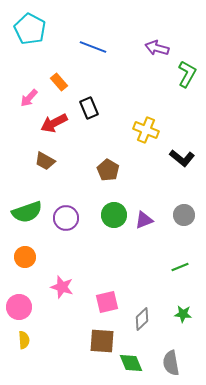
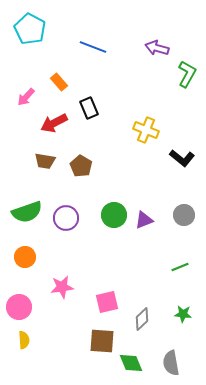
pink arrow: moved 3 px left, 1 px up
brown trapezoid: rotated 20 degrees counterclockwise
brown pentagon: moved 27 px left, 4 px up
pink star: rotated 25 degrees counterclockwise
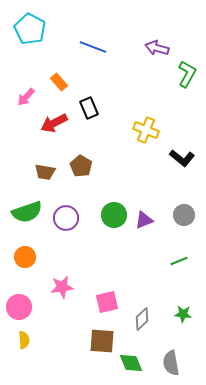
brown trapezoid: moved 11 px down
green line: moved 1 px left, 6 px up
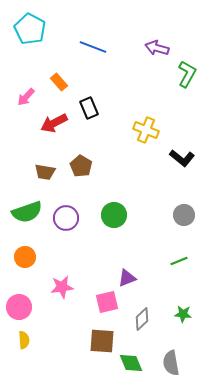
purple triangle: moved 17 px left, 58 px down
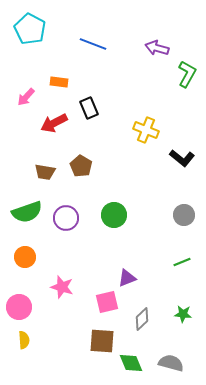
blue line: moved 3 px up
orange rectangle: rotated 42 degrees counterclockwise
green line: moved 3 px right, 1 px down
pink star: rotated 25 degrees clockwise
gray semicircle: rotated 115 degrees clockwise
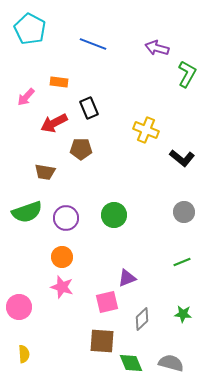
brown pentagon: moved 17 px up; rotated 30 degrees counterclockwise
gray circle: moved 3 px up
orange circle: moved 37 px right
yellow semicircle: moved 14 px down
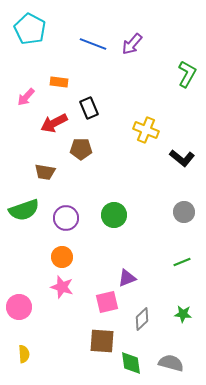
purple arrow: moved 25 px left, 4 px up; rotated 65 degrees counterclockwise
green semicircle: moved 3 px left, 2 px up
green diamond: rotated 15 degrees clockwise
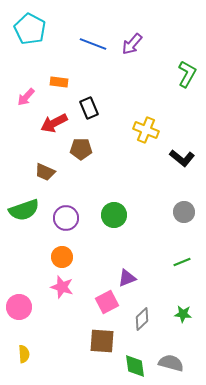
brown trapezoid: rotated 15 degrees clockwise
pink square: rotated 15 degrees counterclockwise
green diamond: moved 4 px right, 3 px down
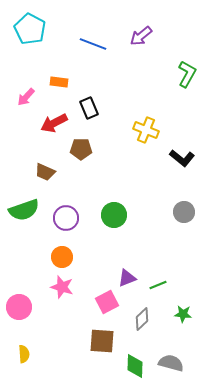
purple arrow: moved 9 px right, 8 px up; rotated 10 degrees clockwise
green line: moved 24 px left, 23 px down
green diamond: rotated 10 degrees clockwise
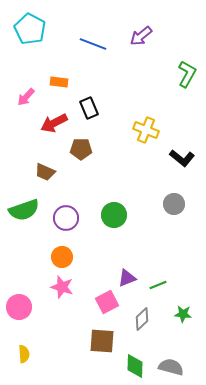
gray circle: moved 10 px left, 8 px up
gray semicircle: moved 4 px down
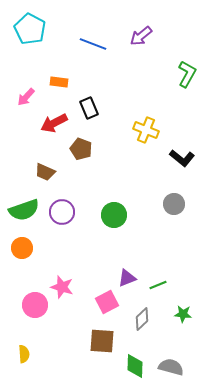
brown pentagon: rotated 20 degrees clockwise
purple circle: moved 4 px left, 6 px up
orange circle: moved 40 px left, 9 px up
pink circle: moved 16 px right, 2 px up
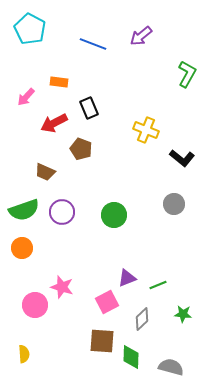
green diamond: moved 4 px left, 9 px up
